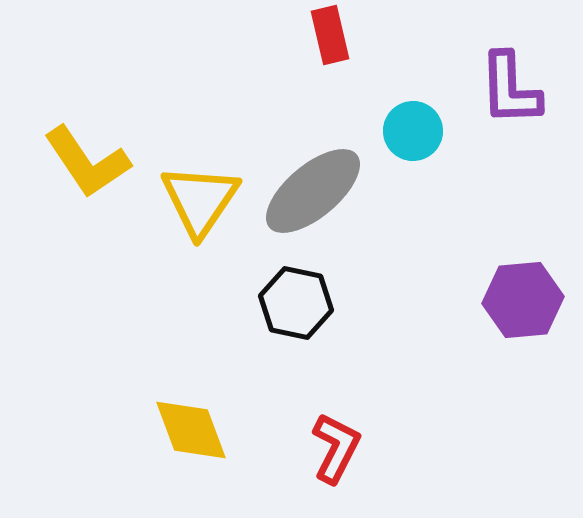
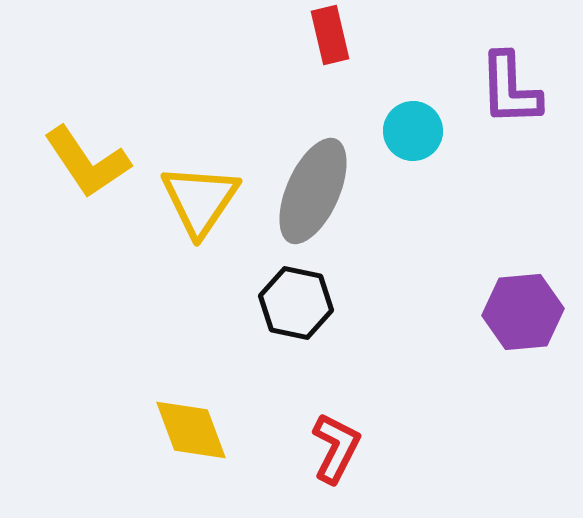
gray ellipse: rotated 26 degrees counterclockwise
purple hexagon: moved 12 px down
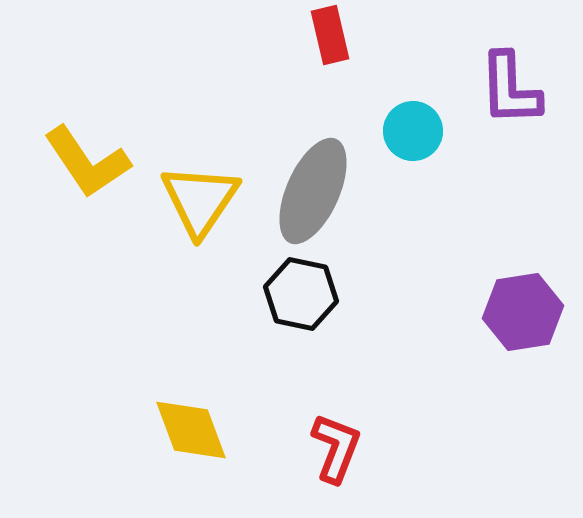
black hexagon: moved 5 px right, 9 px up
purple hexagon: rotated 4 degrees counterclockwise
red L-shape: rotated 6 degrees counterclockwise
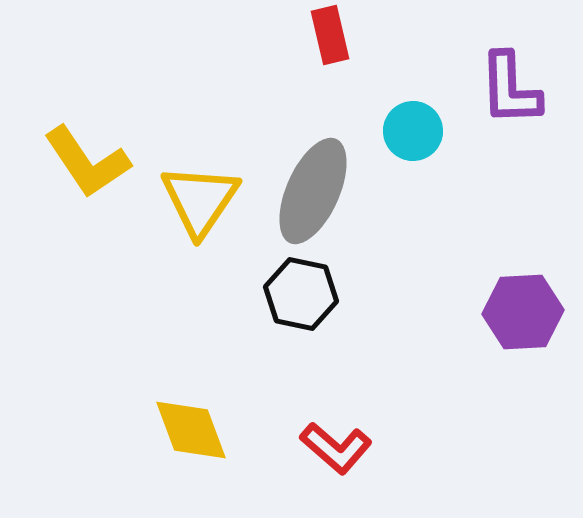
purple hexagon: rotated 6 degrees clockwise
red L-shape: rotated 110 degrees clockwise
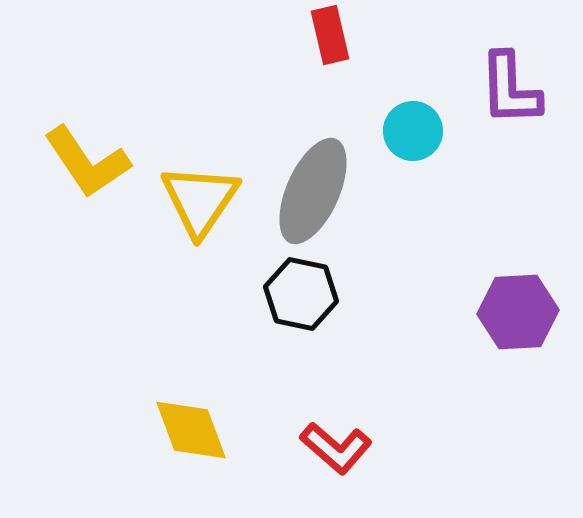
purple hexagon: moved 5 px left
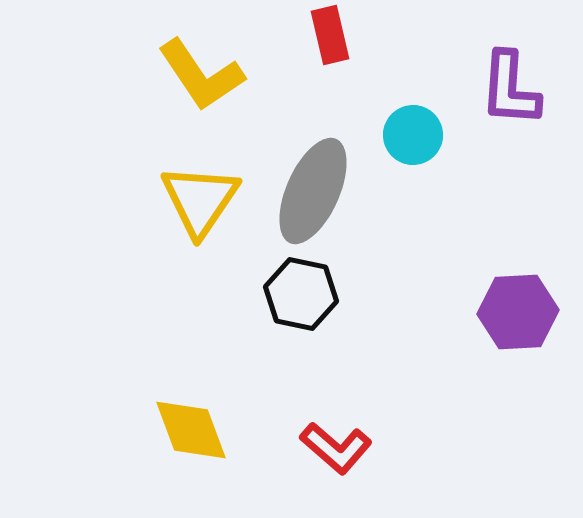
purple L-shape: rotated 6 degrees clockwise
cyan circle: moved 4 px down
yellow L-shape: moved 114 px right, 87 px up
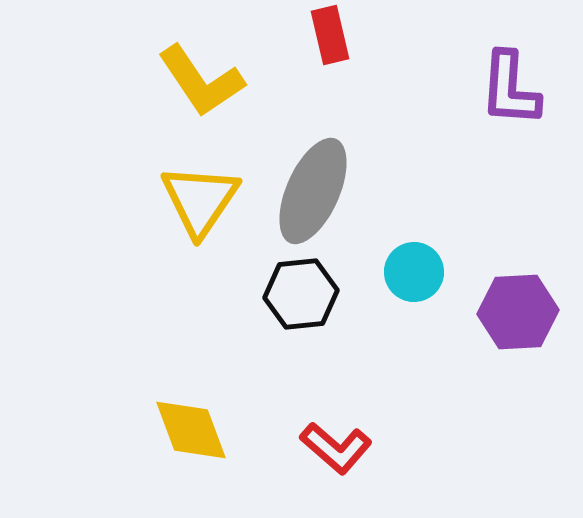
yellow L-shape: moved 6 px down
cyan circle: moved 1 px right, 137 px down
black hexagon: rotated 18 degrees counterclockwise
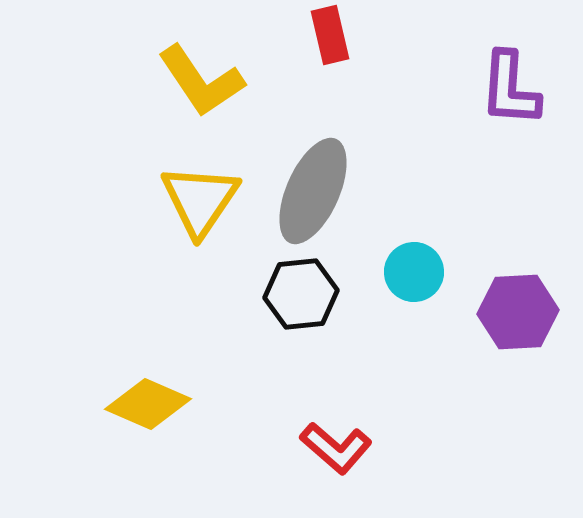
yellow diamond: moved 43 px left, 26 px up; rotated 46 degrees counterclockwise
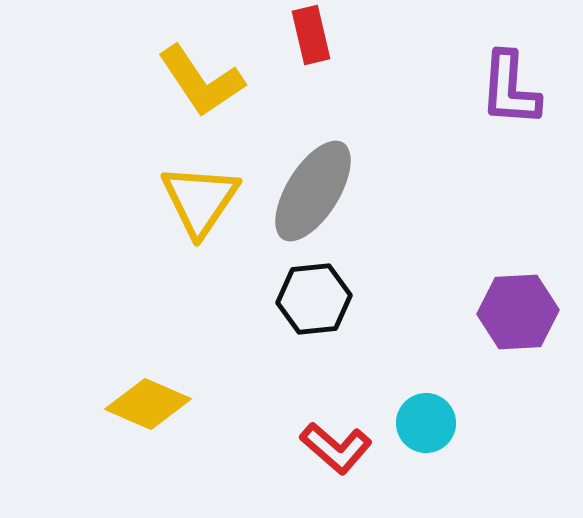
red rectangle: moved 19 px left
gray ellipse: rotated 8 degrees clockwise
cyan circle: moved 12 px right, 151 px down
black hexagon: moved 13 px right, 5 px down
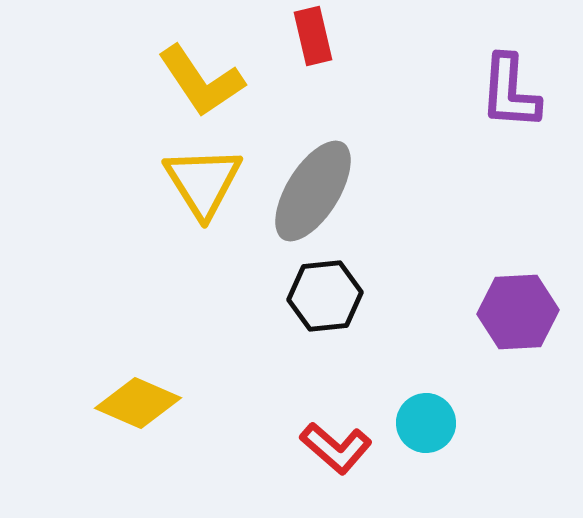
red rectangle: moved 2 px right, 1 px down
purple L-shape: moved 3 px down
yellow triangle: moved 3 px right, 18 px up; rotated 6 degrees counterclockwise
black hexagon: moved 11 px right, 3 px up
yellow diamond: moved 10 px left, 1 px up
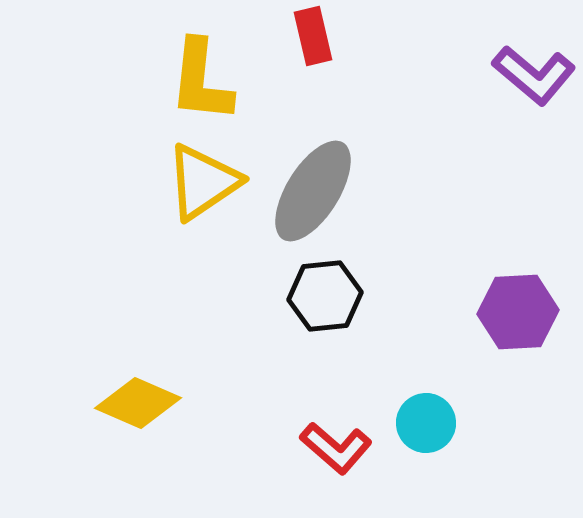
yellow L-shape: rotated 40 degrees clockwise
purple L-shape: moved 24 px right, 17 px up; rotated 54 degrees counterclockwise
yellow triangle: rotated 28 degrees clockwise
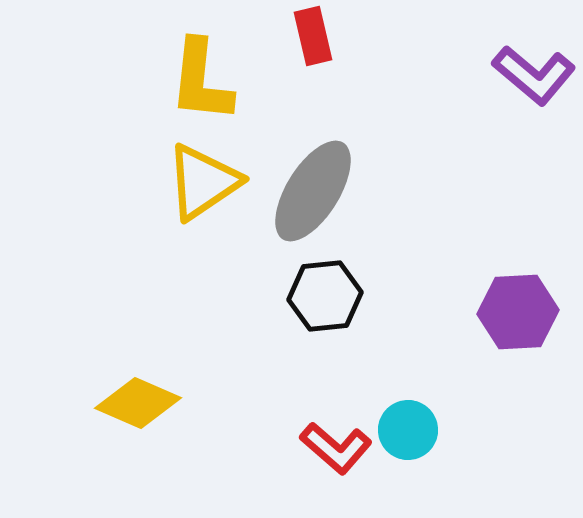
cyan circle: moved 18 px left, 7 px down
